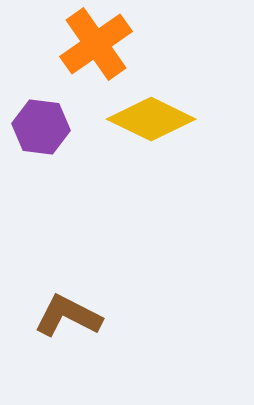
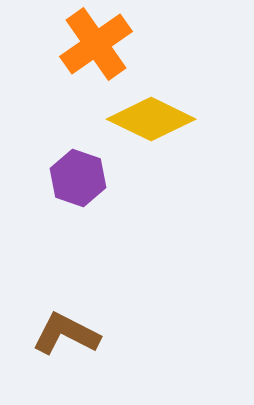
purple hexagon: moved 37 px right, 51 px down; rotated 12 degrees clockwise
brown L-shape: moved 2 px left, 18 px down
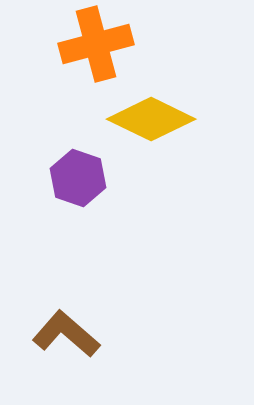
orange cross: rotated 20 degrees clockwise
brown L-shape: rotated 14 degrees clockwise
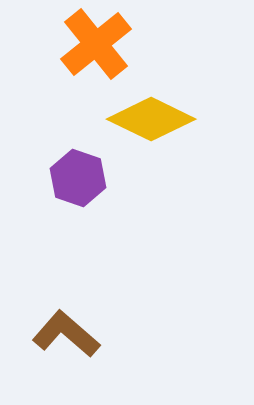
orange cross: rotated 24 degrees counterclockwise
